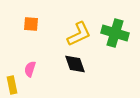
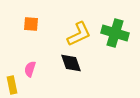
black diamond: moved 4 px left, 1 px up
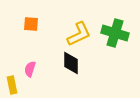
black diamond: rotated 20 degrees clockwise
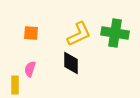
orange square: moved 9 px down
green cross: rotated 8 degrees counterclockwise
yellow rectangle: moved 3 px right; rotated 12 degrees clockwise
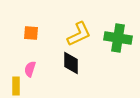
green cross: moved 3 px right, 5 px down
yellow rectangle: moved 1 px right, 1 px down
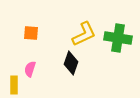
yellow L-shape: moved 5 px right
black diamond: rotated 20 degrees clockwise
yellow rectangle: moved 2 px left, 1 px up
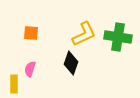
green cross: moved 1 px up
yellow rectangle: moved 1 px up
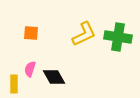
black diamond: moved 17 px left, 14 px down; rotated 50 degrees counterclockwise
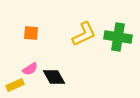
pink semicircle: rotated 140 degrees counterclockwise
yellow rectangle: moved 1 px right, 1 px down; rotated 66 degrees clockwise
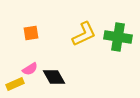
orange square: rotated 14 degrees counterclockwise
yellow rectangle: moved 1 px up
